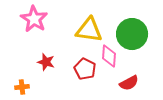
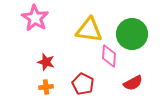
pink star: moved 1 px right, 1 px up
red pentagon: moved 2 px left, 15 px down
red semicircle: moved 4 px right
orange cross: moved 24 px right
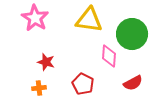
yellow triangle: moved 10 px up
orange cross: moved 7 px left, 1 px down
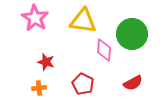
yellow triangle: moved 6 px left, 1 px down
pink diamond: moved 5 px left, 6 px up
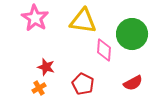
red star: moved 5 px down
orange cross: rotated 24 degrees counterclockwise
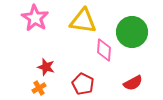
green circle: moved 2 px up
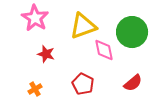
yellow triangle: moved 5 px down; rotated 28 degrees counterclockwise
pink diamond: rotated 15 degrees counterclockwise
red star: moved 13 px up
red semicircle: rotated 12 degrees counterclockwise
orange cross: moved 4 px left, 1 px down
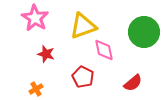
green circle: moved 12 px right
red pentagon: moved 7 px up
orange cross: moved 1 px right
